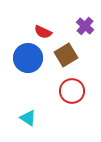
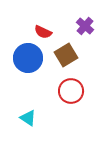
red circle: moved 1 px left
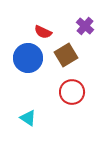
red circle: moved 1 px right, 1 px down
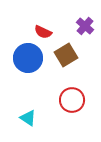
red circle: moved 8 px down
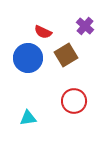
red circle: moved 2 px right, 1 px down
cyan triangle: rotated 42 degrees counterclockwise
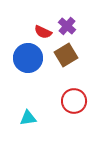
purple cross: moved 18 px left
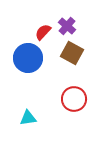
red semicircle: rotated 108 degrees clockwise
brown square: moved 6 px right, 2 px up; rotated 30 degrees counterclockwise
red circle: moved 2 px up
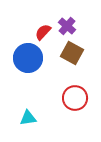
red circle: moved 1 px right, 1 px up
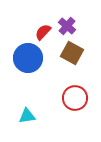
cyan triangle: moved 1 px left, 2 px up
